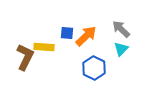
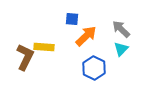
blue square: moved 5 px right, 14 px up
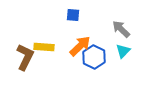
blue square: moved 1 px right, 4 px up
orange arrow: moved 6 px left, 10 px down
cyan triangle: moved 2 px right, 2 px down
blue hexagon: moved 11 px up
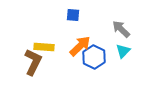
brown L-shape: moved 8 px right, 5 px down
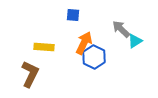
orange arrow: moved 4 px right, 3 px up; rotated 20 degrees counterclockwise
cyan triangle: moved 12 px right, 10 px up; rotated 14 degrees clockwise
brown L-shape: moved 3 px left, 12 px down
